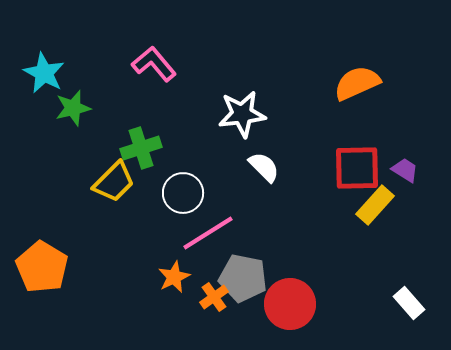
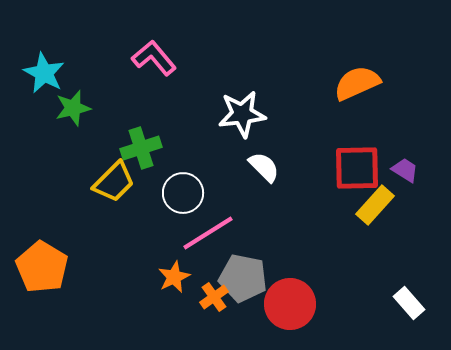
pink L-shape: moved 6 px up
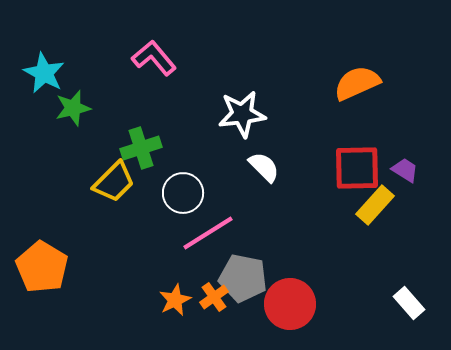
orange star: moved 1 px right, 23 px down
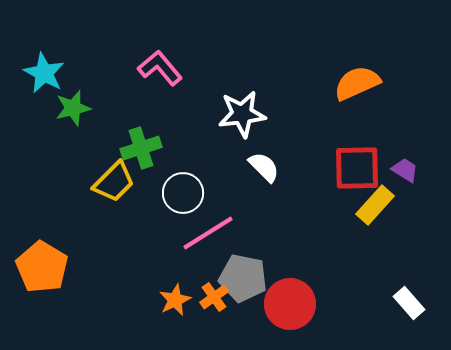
pink L-shape: moved 6 px right, 10 px down
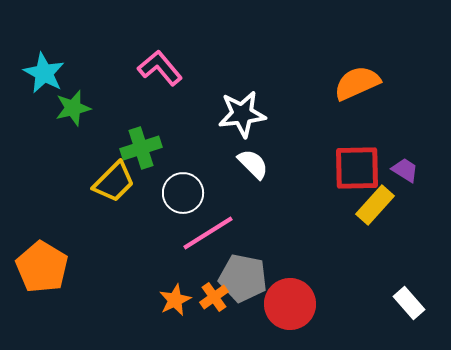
white semicircle: moved 11 px left, 3 px up
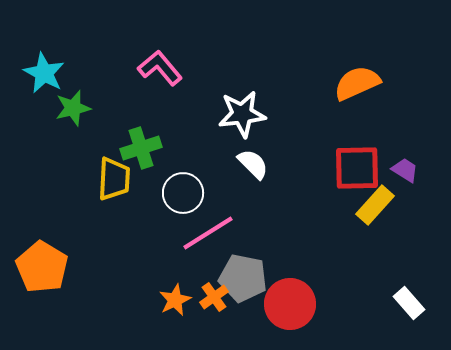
yellow trapezoid: moved 3 px up; rotated 42 degrees counterclockwise
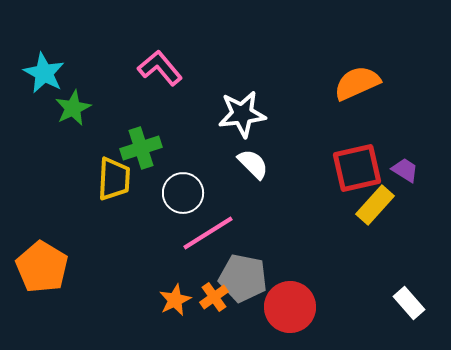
green star: rotated 12 degrees counterclockwise
red square: rotated 12 degrees counterclockwise
red circle: moved 3 px down
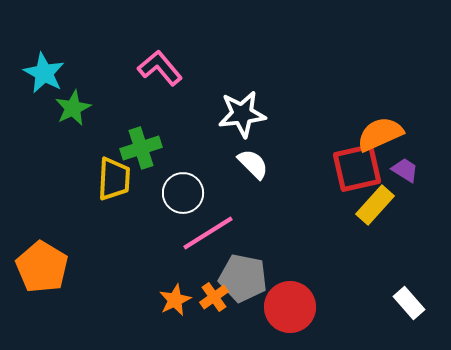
orange semicircle: moved 23 px right, 51 px down
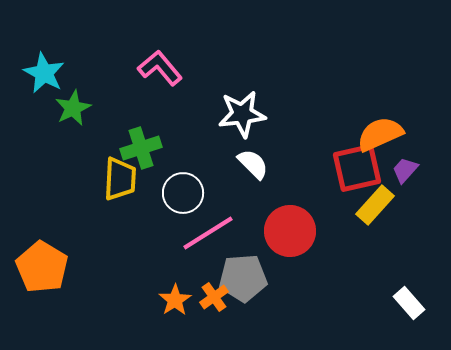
purple trapezoid: rotated 80 degrees counterclockwise
yellow trapezoid: moved 6 px right
gray pentagon: rotated 15 degrees counterclockwise
orange star: rotated 8 degrees counterclockwise
red circle: moved 76 px up
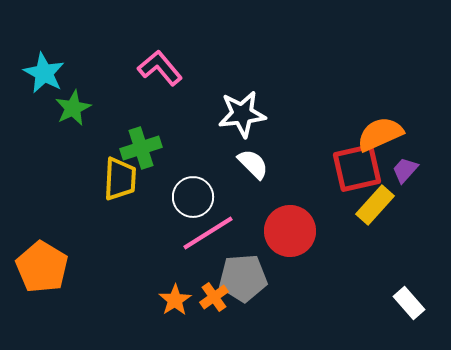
white circle: moved 10 px right, 4 px down
